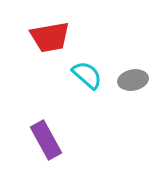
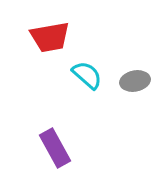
gray ellipse: moved 2 px right, 1 px down
purple rectangle: moved 9 px right, 8 px down
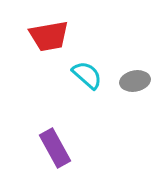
red trapezoid: moved 1 px left, 1 px up
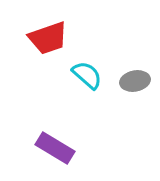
red trapezoid: moved 1 px left, 2 px down; rotated 9 degrees counterclockwise
purple rectangle: rotated 30 degrees counterclockwise
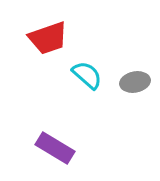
gray ellipse: moved 1 px down
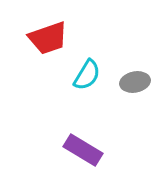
cyan semicircle: rotated 80 degrees clockwise
purple rectangle: moved 28 px right, 2 px down
